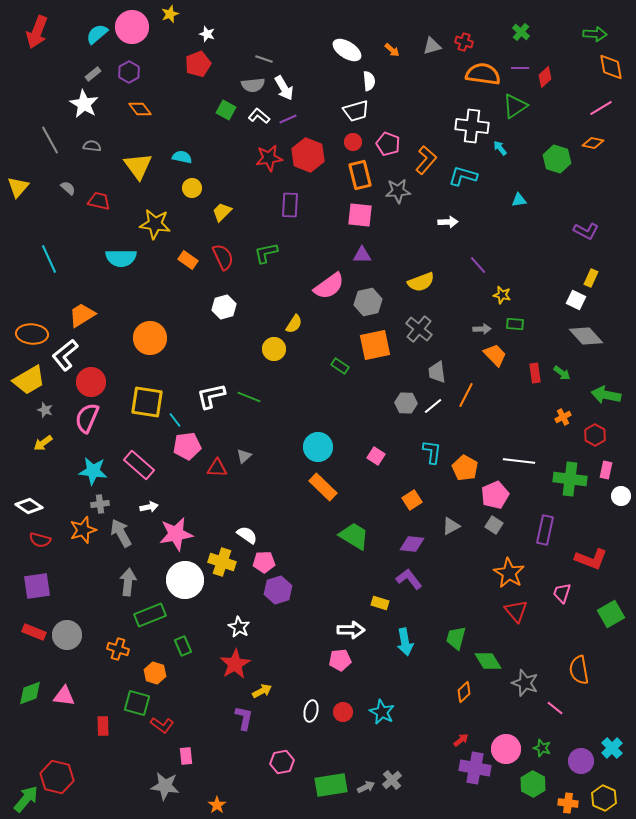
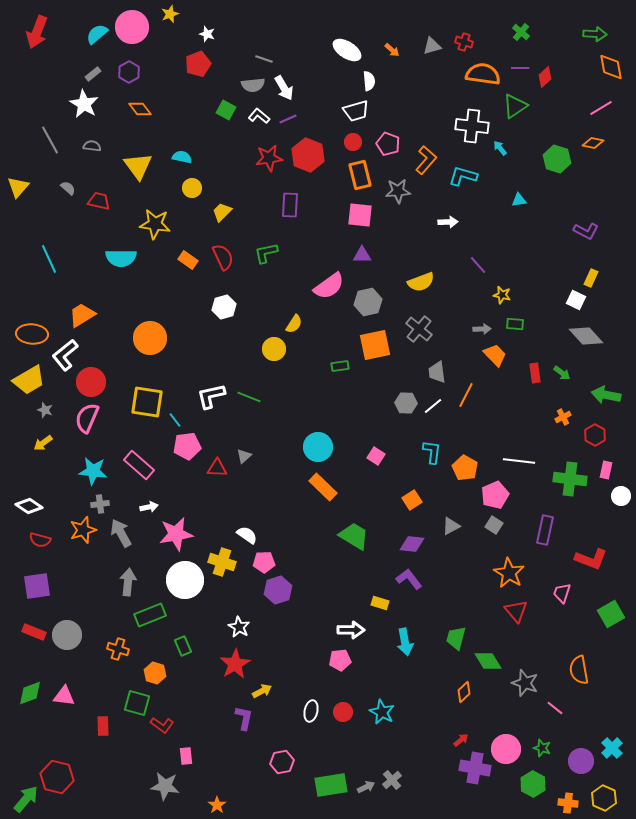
green rectangle at (340, 366): rotated 42 degrees counterclockwise
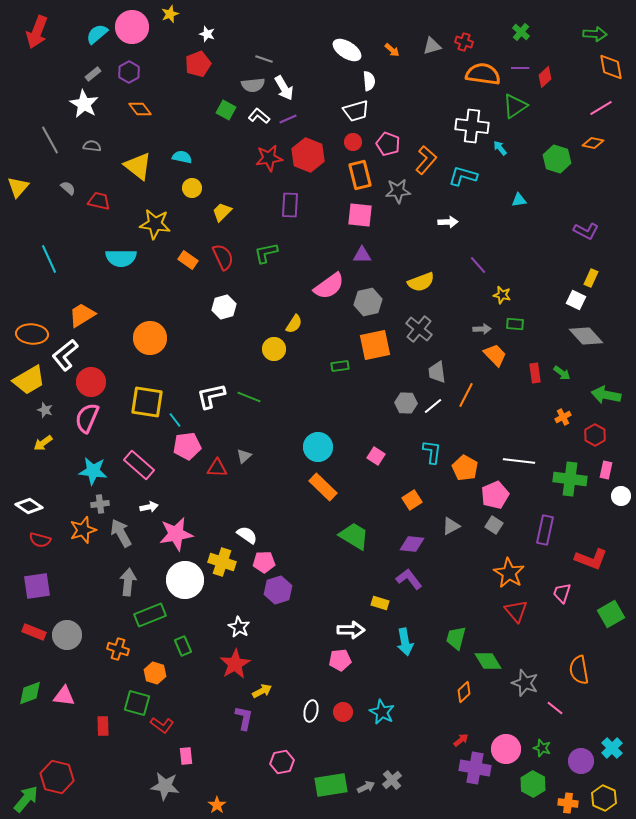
yellow triangle at (138, 166): rotated 16 degrees counterclockwise
